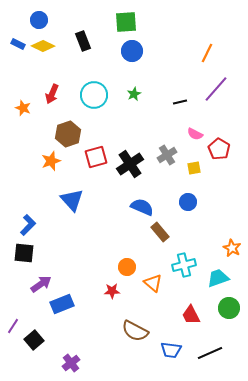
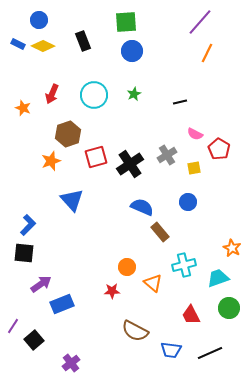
purple line at (216, 89): moved 16 px left, 67 px up
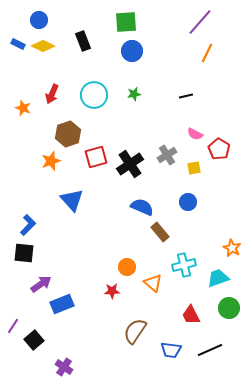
green star at (134, 94): rotated 16 degrees clockwise
black line at (180, 102): moved 6 px right, 6 px up
brown semicircle at (135, 331): rotated 96 degrees clockwise
black line at (210, 353): moved 3 px up
purple cross at (71, 363): moved 7 px left, 4 px down; rotated 18 degrees counterclockwise
